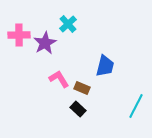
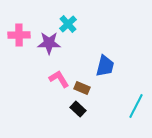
purple star: moved 4 px right; rotated 30 degrees clockwise
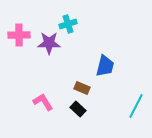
cyan cross: rotated 24 degrees clockwise
pink L-shape: moved 16 px left, 23 px down
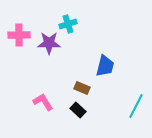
black rectangle: moved 1 px down
